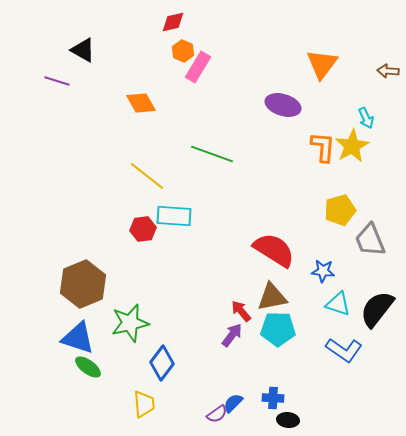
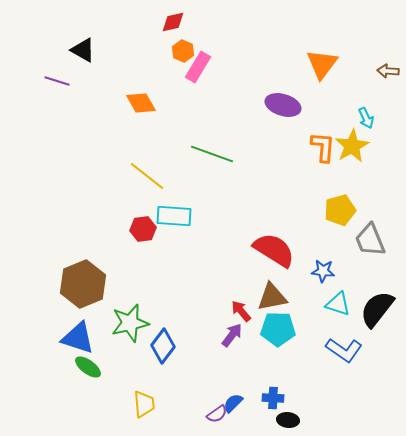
blue diamond: moved 1 px right, 17 px up
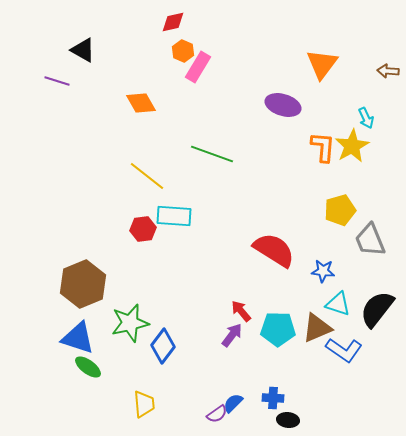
brown triangle: moved 45 px right, 31 px down; rotated 12 degrees counterclockwise
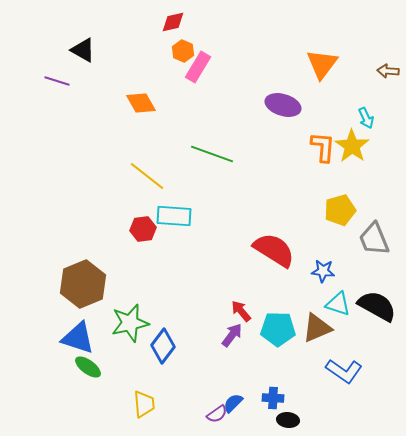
yellow star: rotated 8 degrees counterclockwise
gray trapezoid: moved 4 px right, 1 px up
black semicircle: moved 3 px up; rotated 81 degrees clockwise
blue L-shape: moved 21 px down
